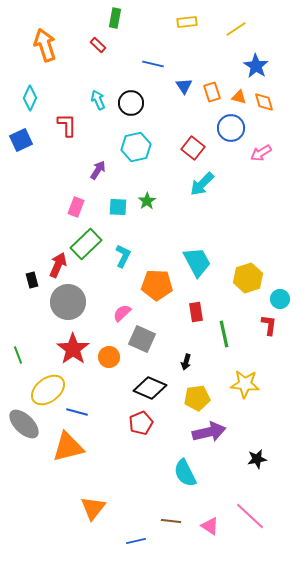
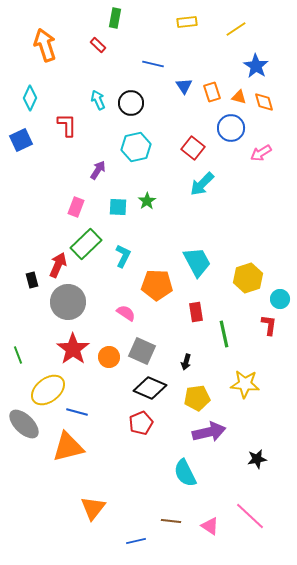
pink semicircle at (122, 313): moved 4 px right; rotated 78 degrees clockwise
gray square at (142, 339): moved 12 px down
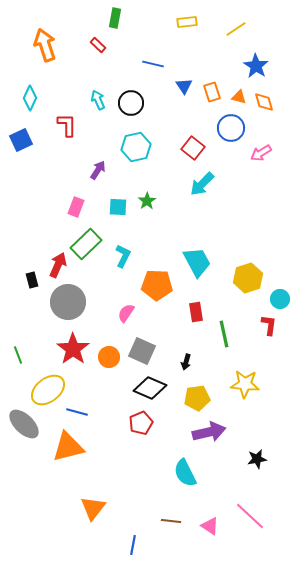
pink semicircle at (126, 313): rotated 90 degrees counterclockwise
blue line at (136, 541): moved 3 px left, 4 px down; rotated 66 degrees counterclockwise
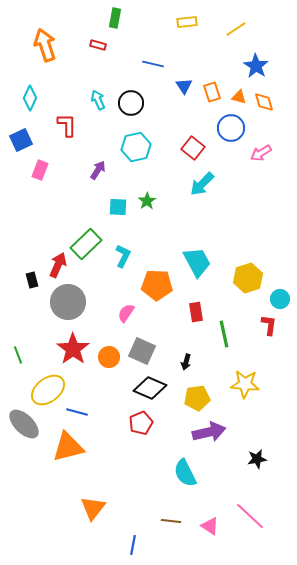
red rectangle at (98, 45): rotated 28 degrees counterclockwise
pink rectangle at (76, 207): moved 36 px left, 37 px up
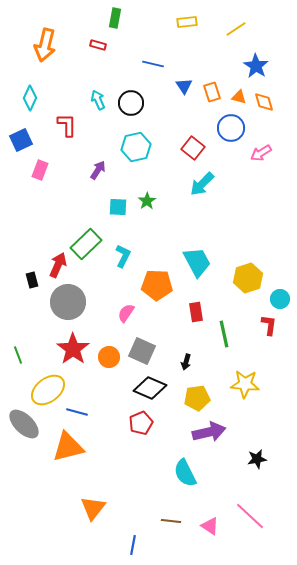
orange arrow at (45, 45): rotated 148 degrees counterclockwise
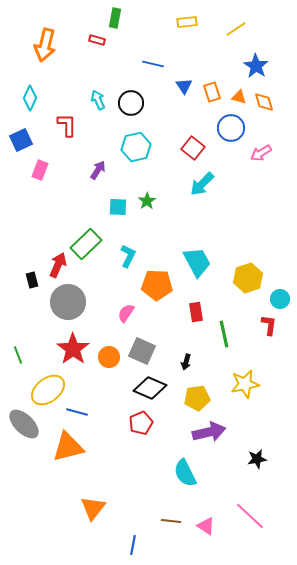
red rectangle at (98, 45): moved 1 px left, 5 px up
cyan L-shape at (123, 256): moved 5 px right
yellow star at (245, 384): rotated 16 degrees counterclockwise
pink triangle at (210, 526): moved 4 px left
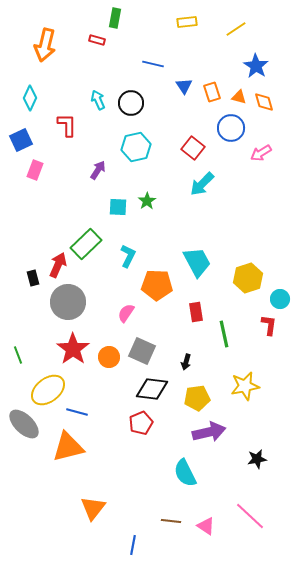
pink rectangle at (40, 170): moved 5 px left
black rectangle at (32, 280): moved 1 px right, 2 px up
yellow star at (245, 384): moved 2 px down
black diamond at (150, 388): moved 2 px right, 1 px down; rotated 16 degrees counterclockwise
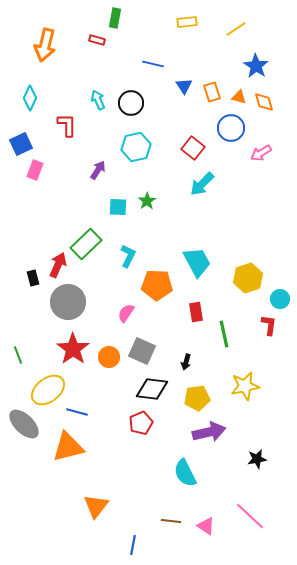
blue square at (21, 140): moved 4 px down
orange triangle at (93, 508): moved 3 px right, 2 px up
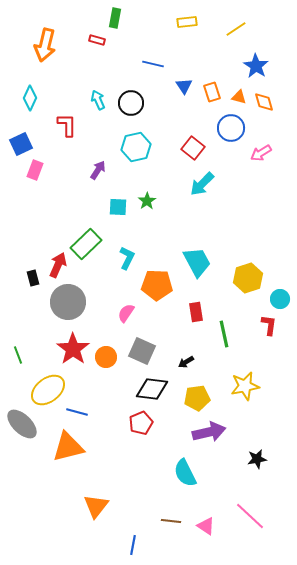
cyan L-shape at (128, 256): moved 1 px left, 2 px down
orange circle at (109, 357): moved 3 px left
black arrow at (186, 362): rotated 42 degrees clockwise
gray ellipse at (24, 424): moved 2 px left
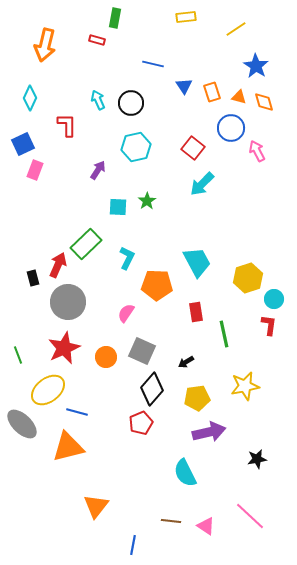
yellow rectangle at (187, 22): moved 1 px left, 5 px up
blue square at (21, 144): moved 2 px right
pink arrow at (261, 153): moved 4 px left, 2 px up; rotated 95 degrees clockwise
cyan circle at (280, 299): moved 6 px left
red star at (73, 349): moved 9 px left, 1 px up; rotated 12 degrees clockwise
black diamond at (152, 389): rotated 56 degrees counterclockwise
